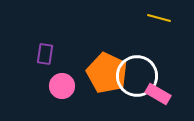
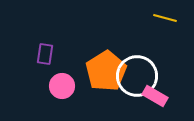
yellow line: moved 6 px right
orange pentagon: moved 1 px left, 2 px up; rotated 15 degrees clockwise
pink rectangle: moved 3 px left, 2 px down
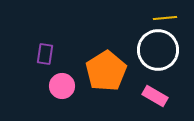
yellow line: rotated 20 degrees counterclockwise
white circle: moved 21 px right, 26 px up
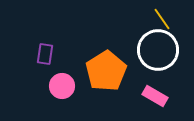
yellow line: moved 3 px left, 1 px down; rotated 60 degrees clockwise
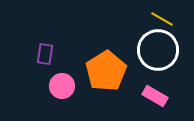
yellow line: rotated 25 degrees counterclockwise
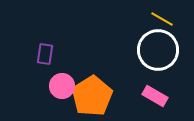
orange pentagon: moved 14 px left, 25 px down
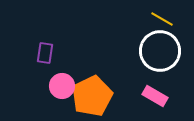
white circle: moved 2 px right, 1 px down
purple rectangle: moved 1 px up
orange pentagon: rotated 6 degrees clockwise
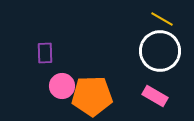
purple rectangle: rotated 10 degrees counterclockwise
orange pentagon: rotated 24 degrees clockwise
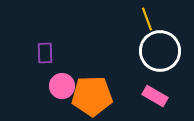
yellow line: moved 15 px left; rotated 40 degrees clockwise
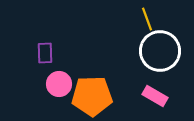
pink circle: moved 3 px left, 2 px up
